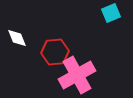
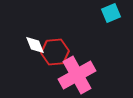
white diamond: moved 18 px right, 7 px down
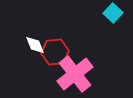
cyan square: moved 2 px right; rotated 24 degrees counterclockwise
pink cross: moved 2 px left, 1 px up; rotated 9 degrees counterclockwise
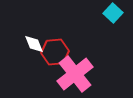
white diamond: moved 1 px left, 1 px up
